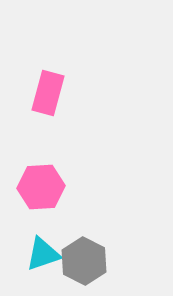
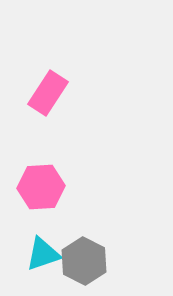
pink rectangle: rotated 18 degrees clockwise
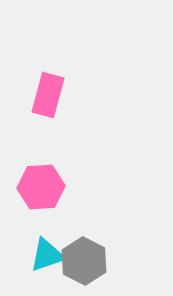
pink rectangle: moved 2 px down; rotated 18 degrees counterclockwise
cyan triangle: moved 4 px right, 1 px down
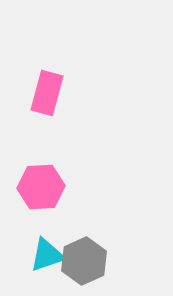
pink rectangle: moved 1 px left, 2 px up
gray hexagon: rotated 9 degrees clockwise
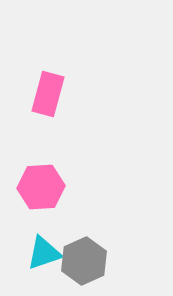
pink rectangle: moved 1 px right, 1 px down
cyan triangle: moved 3 px left, 2 px up
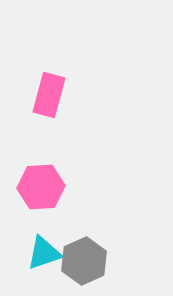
pink rectangle: moved 1 px right, 1 px down
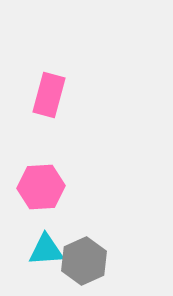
cyan triangle: moved 2 px right, 3 px up; rotated 15 degrees clockwise
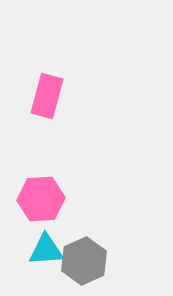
pink rectangle: moved 2 px left, 1 px down
pink hexagon: moved 12 px down
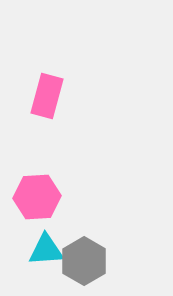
pink hexagon: moved 4 px left, 2 px up
gray hexagon: rotated 6 degrees counterclockwise
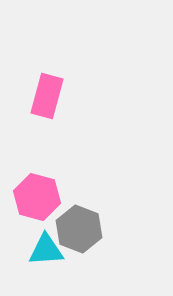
pink hexagon: rotated 18 degrees clockwise
gray hexagon: moved 5 px left, 32 px up; rotated 9 degrees counterclockwise
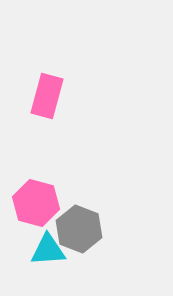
pink hexagon: moved 1 px left, 6 px down
cyan triangle: moved 2 px right
